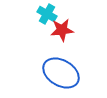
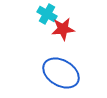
red star: moved 1 px right, 1 px up
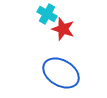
red star: rotated 25 degrees clockwise
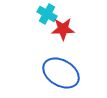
red star: rotated 20 degrees counterclockwise
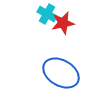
red star: moved 6 px up; rotated 10 degrees counterclockwise
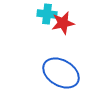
cyan cross: rotated 24 degrees counterclockwise
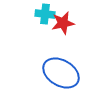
cyan cross: moved 2 px left
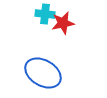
blue ellipse: moved 18 px left
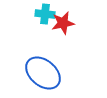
blue ellipse: rotated 9 degrees clockwise
